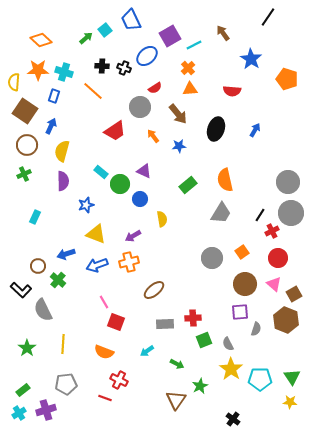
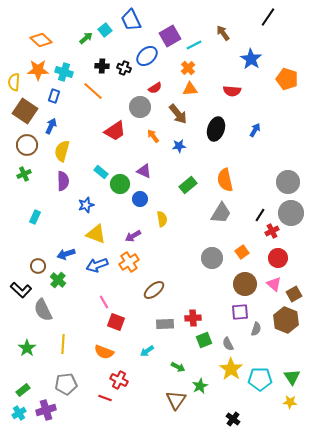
orange cross at (129, 262): rotated 18 degrees counterclockwise
green arrow at (177, 364): moved 1 px right, 3 px down
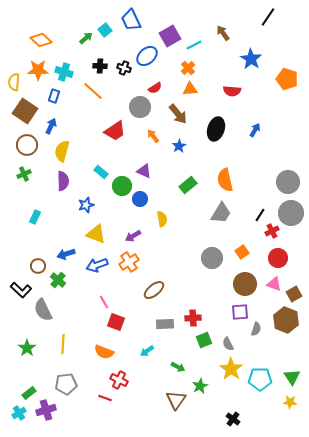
black cross at (102, 66): moved 2 px left
blue star at (179, 146): rotated 24 degrees counterclockwise
green circle at (120, 184): moved 2 px right, 2 px down
pink triangle at (274, 284): rotated 21 degrees counterclockwise
green rectangle at (23, 390): moved 6 px right, 3 px down
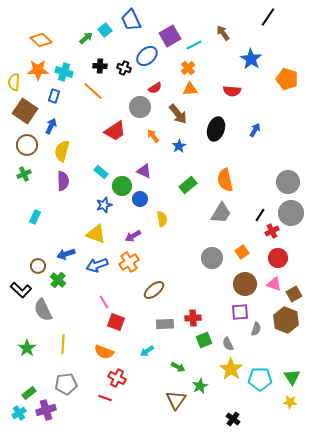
blue star at (86, 205): moved 18 px right
red cross at (119, 380): moved 2 px left, 2 px up
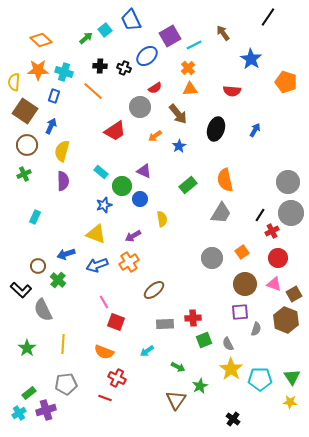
orange pentagon at (287, 79): moved 1 px left, 3 px down
orange arrow at (153, 136): moved 2 px right; rotated 88 degrees counterclockwise
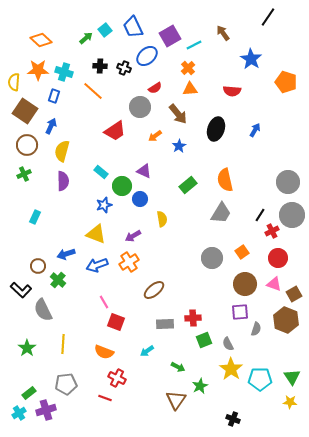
blue trapezoid at (131, 20): moved 2 px right, 7 px down
gray circle at (291, 213): moved 1 px right, 2 px down
black cross at (233, 419): rotated 16 degrees counterclockwise
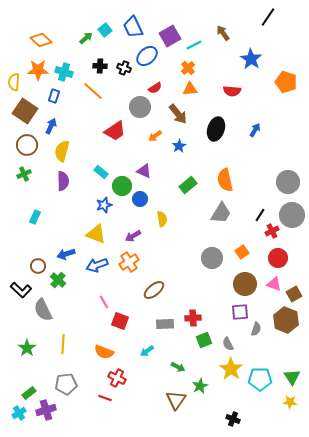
red square at (116, 322): moved 4 px right, 1 px up
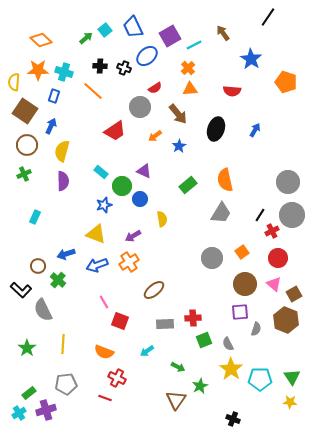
pink triangle at (274, 284): rotated 21 degrees clockwise
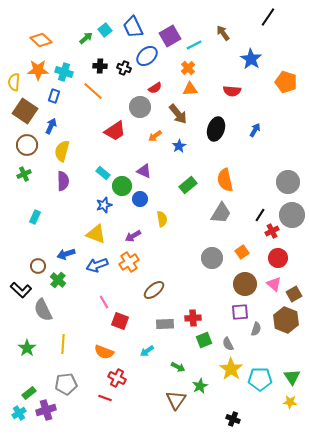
cyan rectangle at (101, 172): moved 2 px right, 1 px down
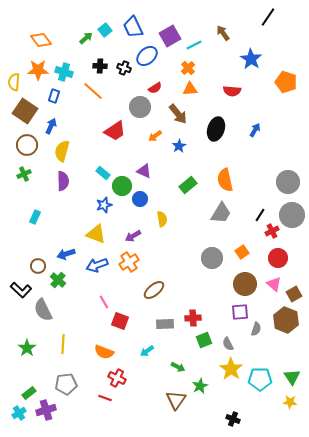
orange diamond at (41, 40): rotated 10 degrees clockwise
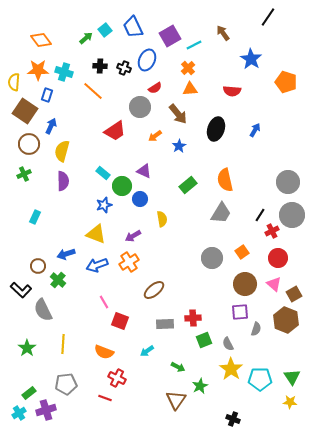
blue ellipse at (147, 56): moved 4 px down; rotated 25 degrees counterclockwise
blue rectangle at (54, 96): moved 7 px left, 1 px up
brown circle at (27, 145): moved 2 px right, 1 px up
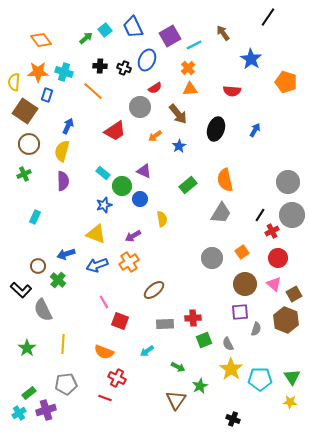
orange star at (38, 70): moved 2 px down
blue arrow at (51, 126): moved 17 px right
